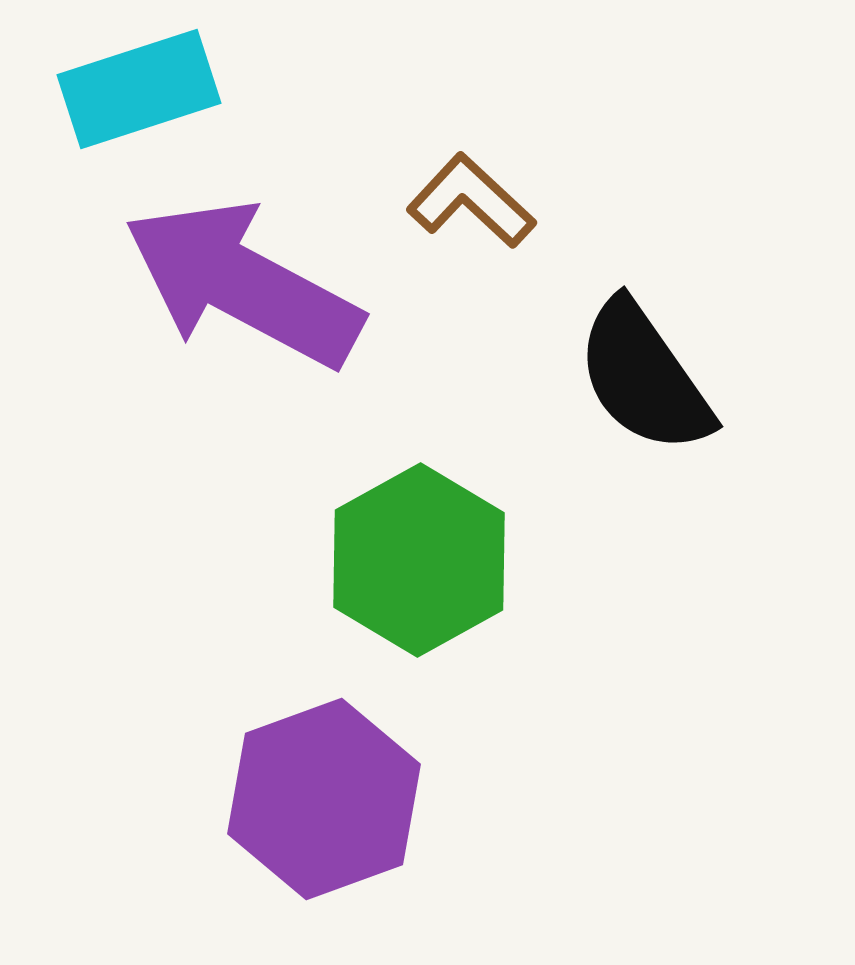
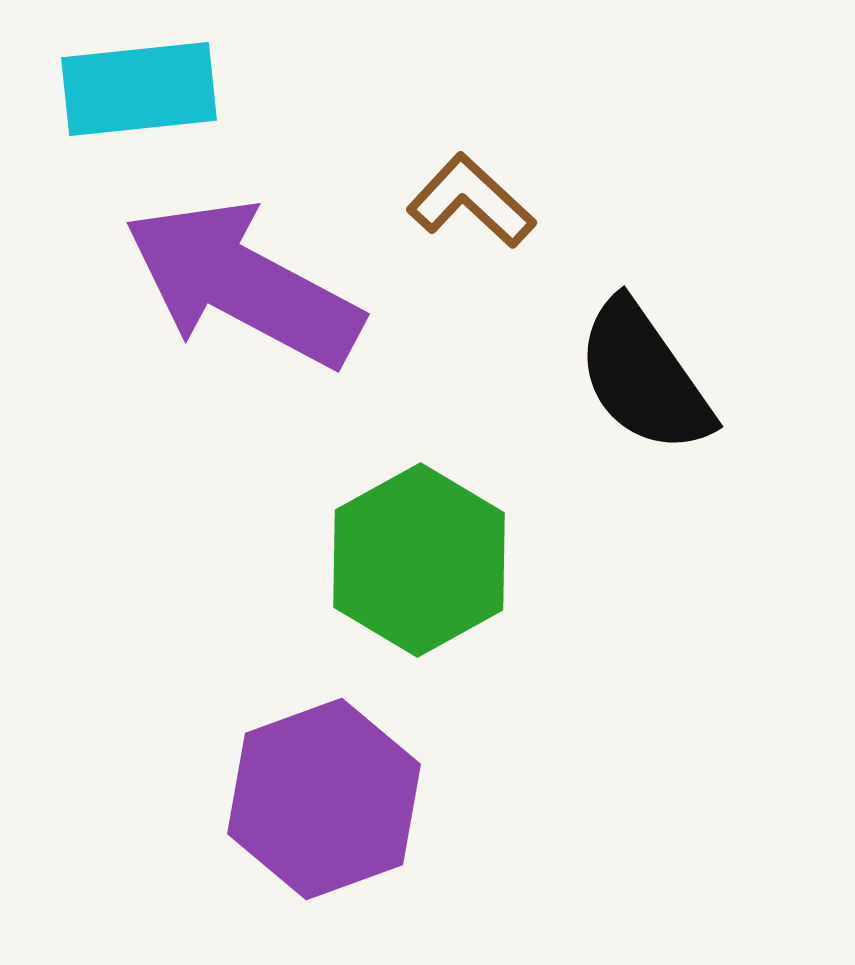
cyan rectangle: rotated 12 degrees clockwise
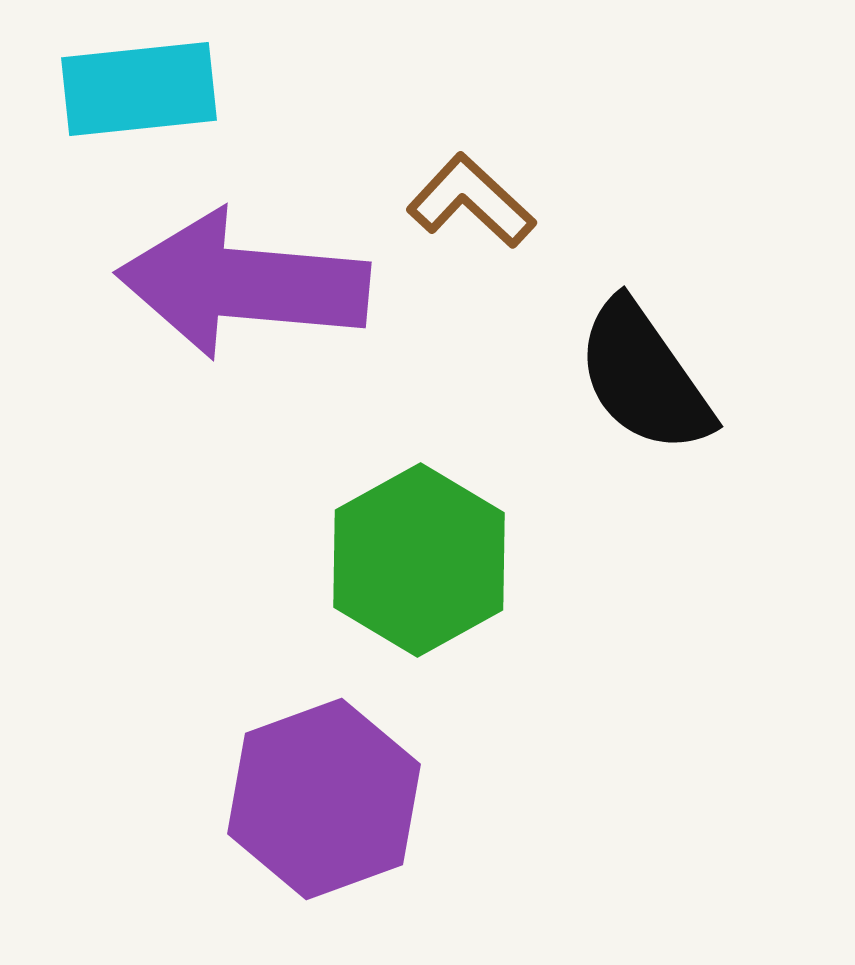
purple arrow: rotated 23 degrees counterclockwise
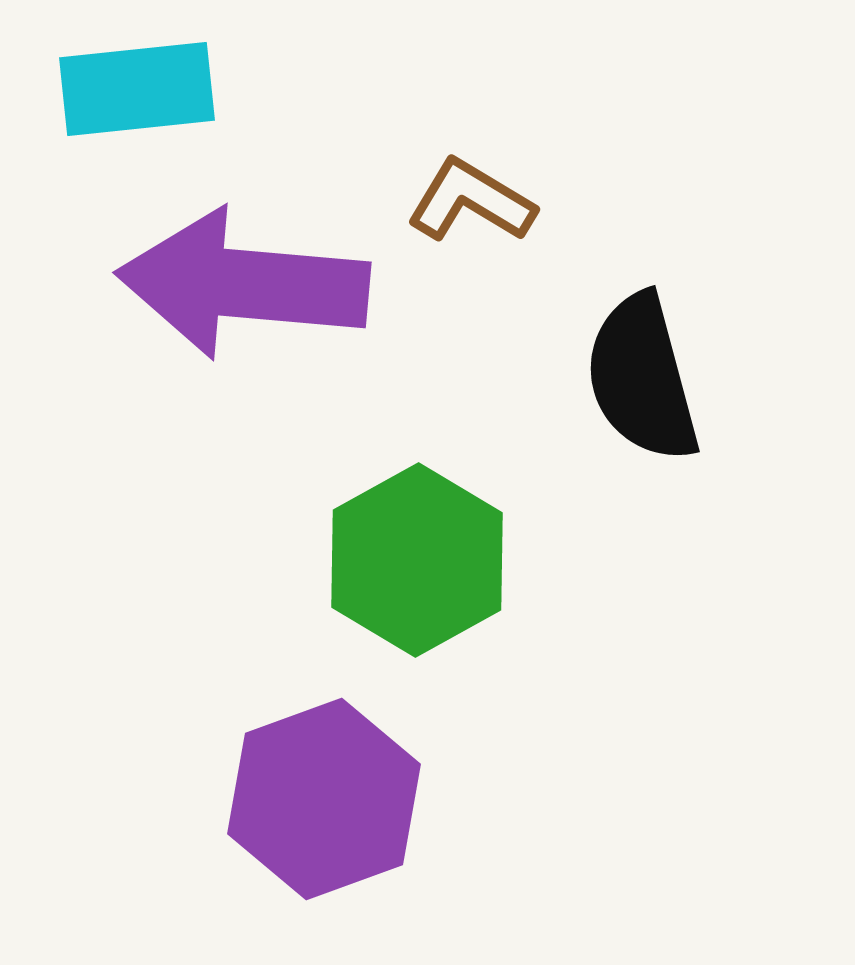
cyan rectangle: moved 2 px left
brown L-shape: rotated 12 degrees counterclockwise
black semicircle: moved 2 px left, 1 px down; rotated 20 degrees clockwise
green hexagon: moved 2 px left
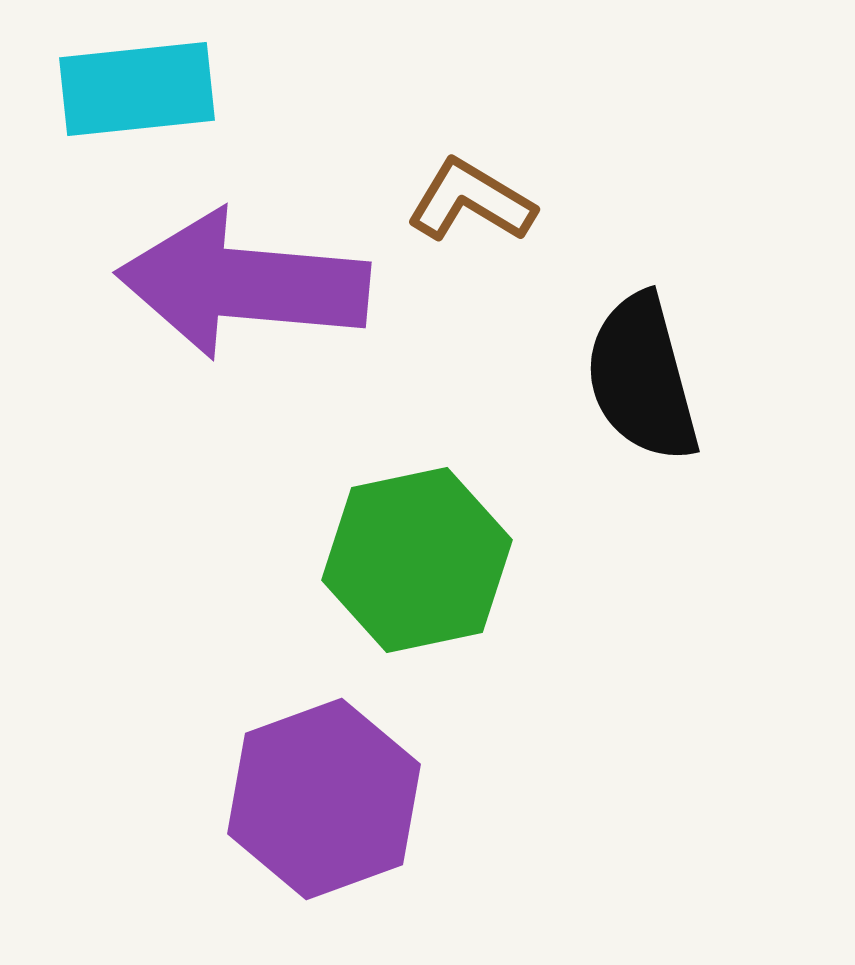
green hexagon: rotated 17 degrees clockwise
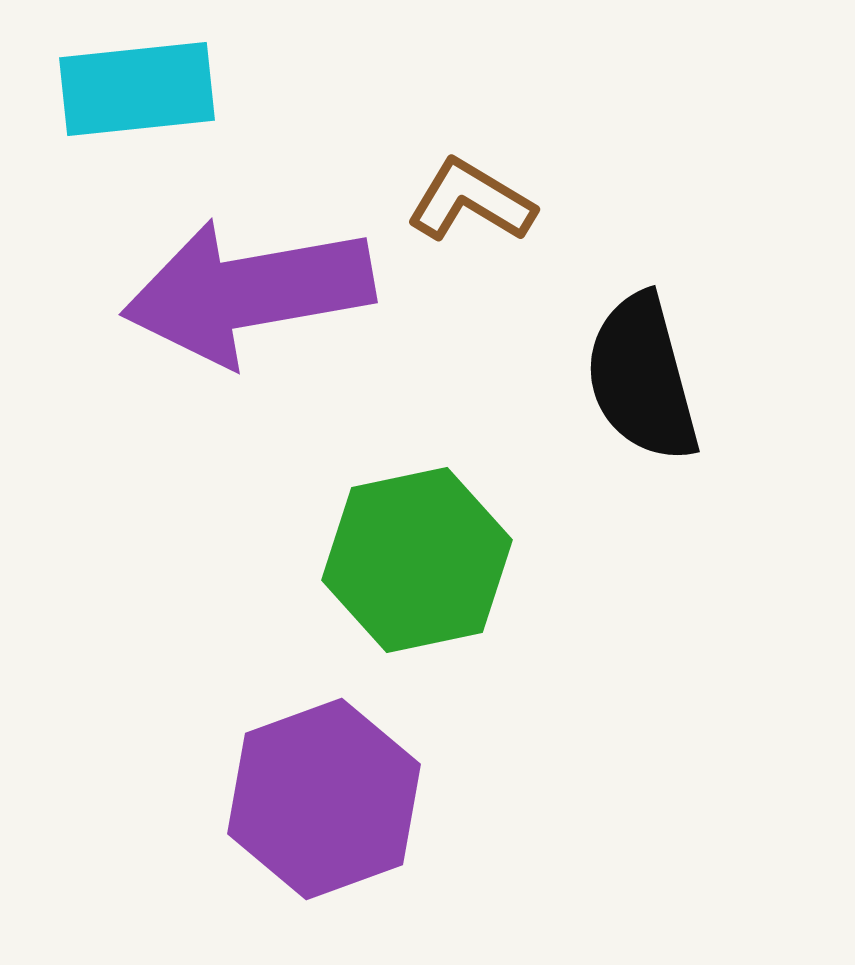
purple arrow: moved 5 px right, 8 px down; rotated 15 degrees counterclockwise
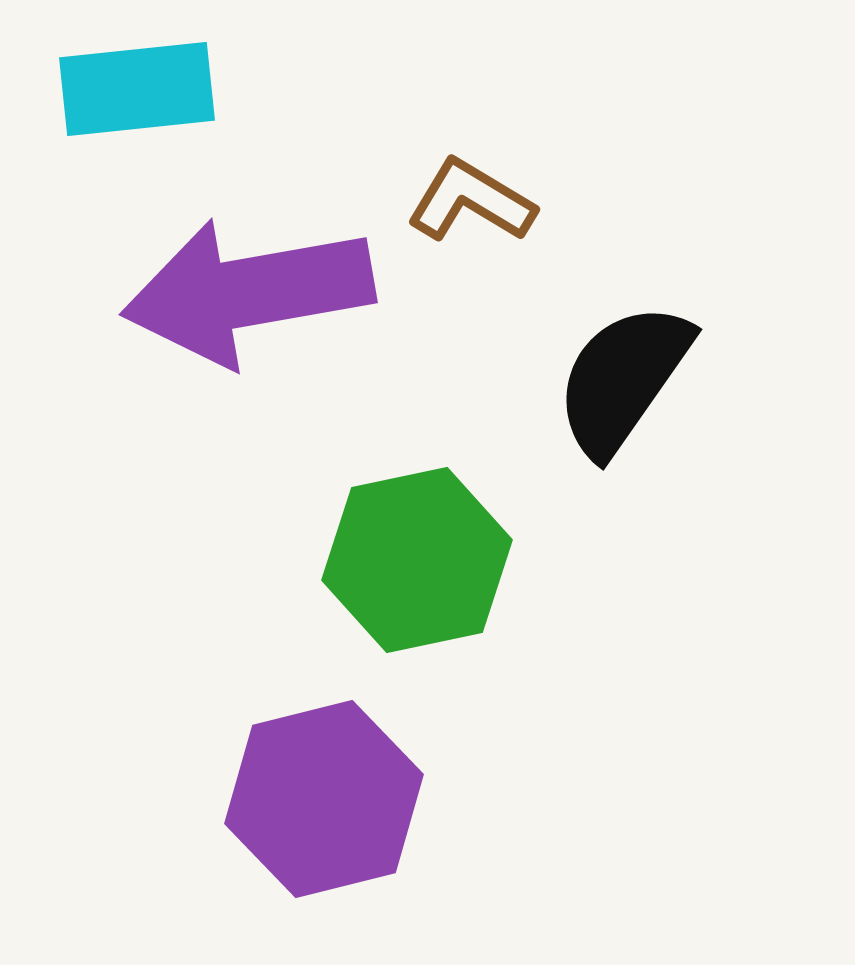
black semicircle: moved 19 px left, 1 px down; rotated 50 degrees clockwise
purple hexagon: rotated 6 degrees clockwise
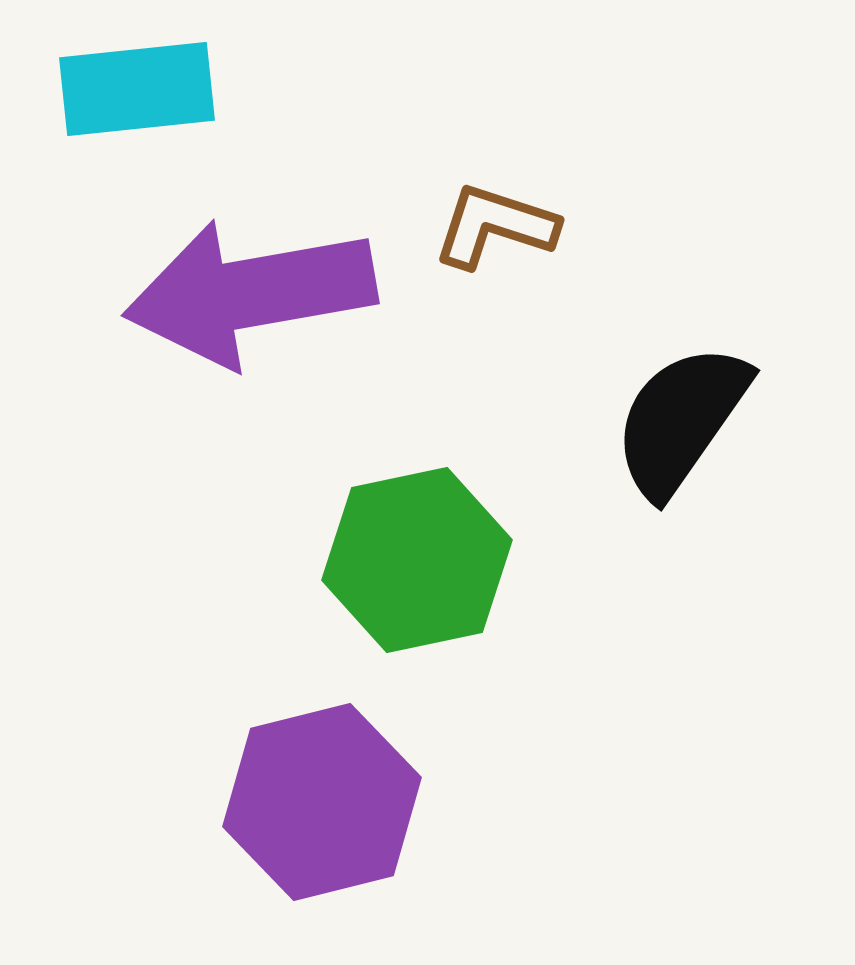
brown L-shape: moved 24 px right, 25 px down; rotated 13 degrees counterclockwise
purple arrow: moved 2 px right, 1 px down
black semicircle: moved 58 px right, 41 px down
purple hexagon: moved 2 px left, 3 px down
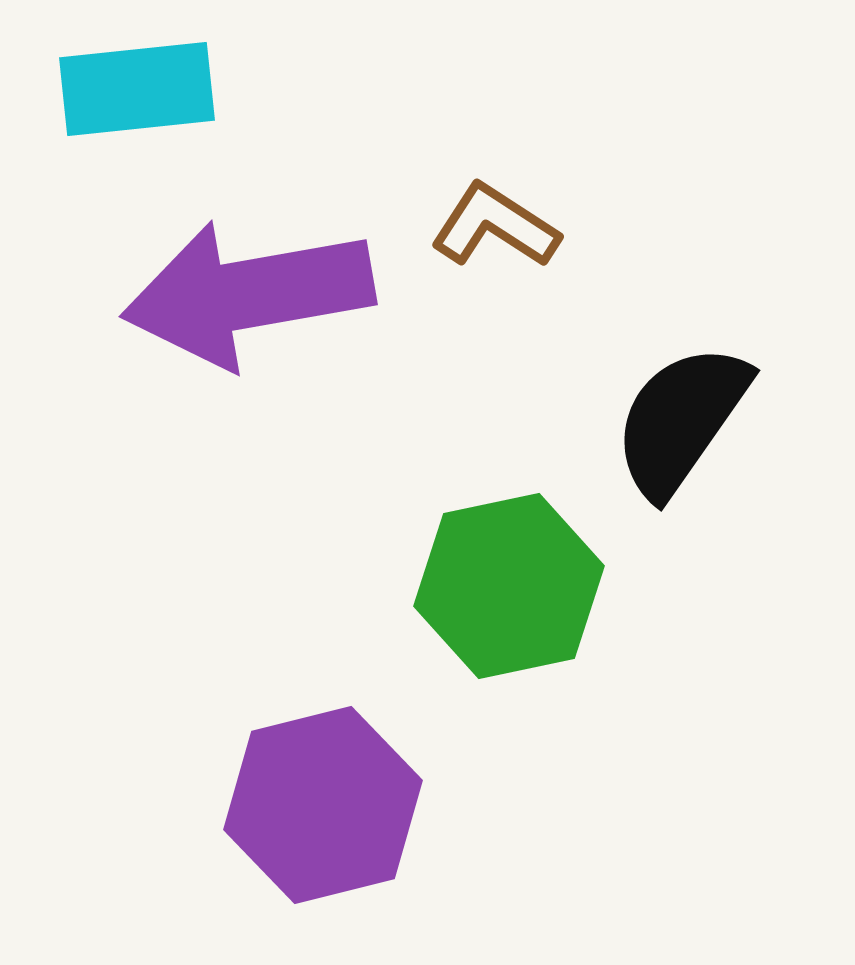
brown L-shape: rotated 15 degrees clockwise
purple arrow: moved 2 px left, 1 px down
green hexagon: moved 92 px right, 26 px down
purple hexagon: moved 1 px right, 3 px down
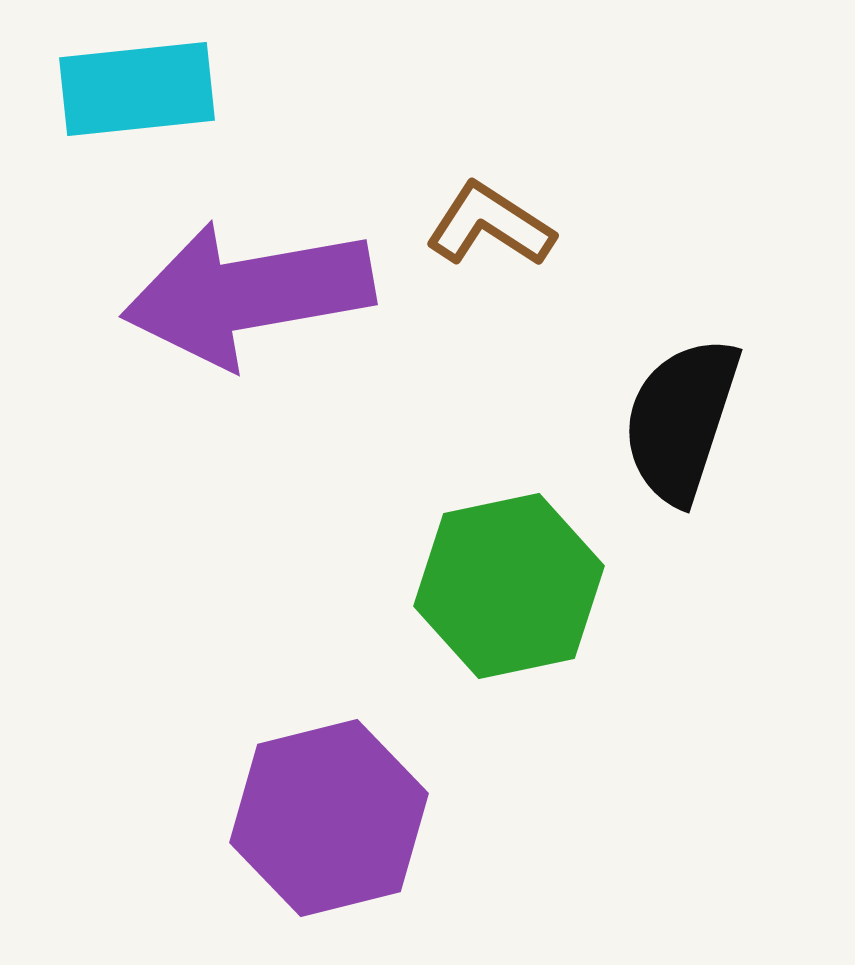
brown L-shape: moved 5 px left, 1 px up
black semicircle: rotated 17 degrees counterclockwise
purple hexagon: moved 6 px right, 13 px down
